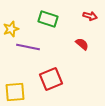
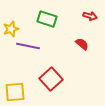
green rectangle: moved 1 px left
purple line: moved 1 px up
red square: rotated 20 degrees counterclockwise
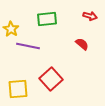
green rectangle: rotated 24 degrees counterclockwise
yellow star: rotated 21 degrees counterclockwise
yellow square: moved 3 px right, 3 px up
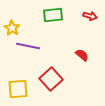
green rectangle: moved 6 px right, 4 px up
yellow star: moved 1 px right, 1 px up
red semicircle: moved 11 px down
